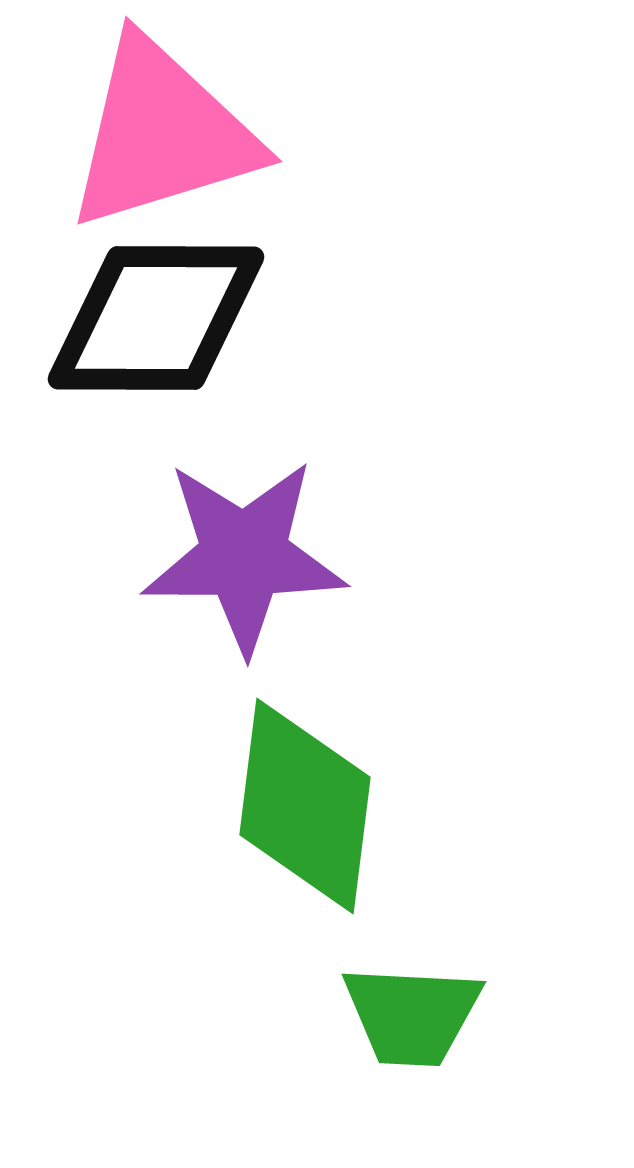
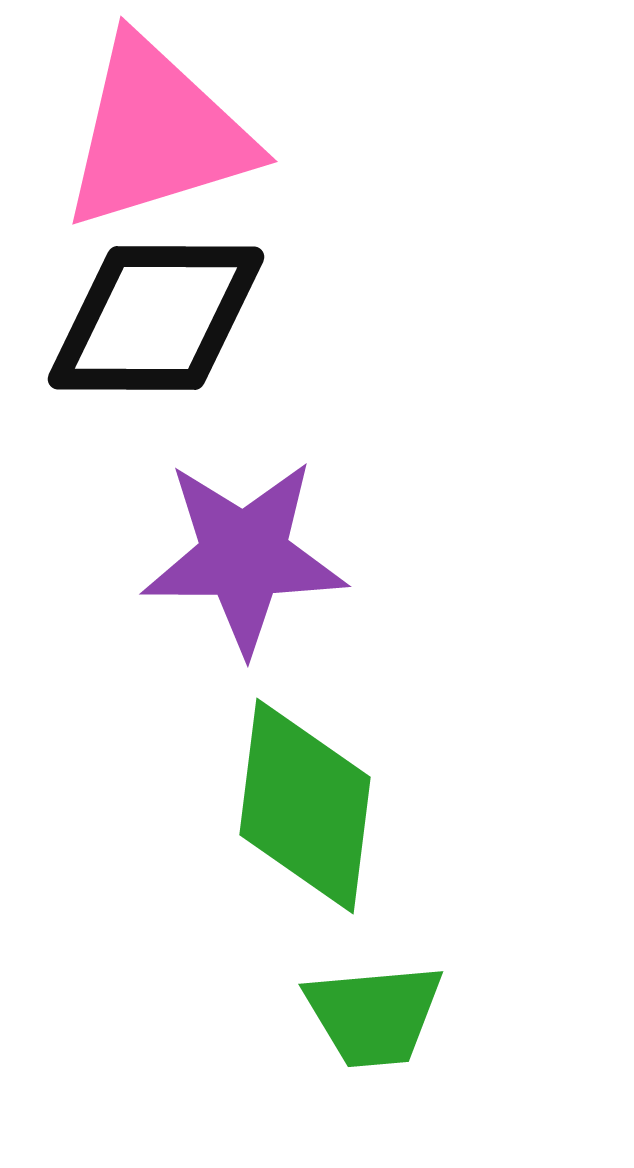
pink triangle: moved 5 px left
green trapezoid: moved 38 px left; rotated 8 degrees counterclockwise
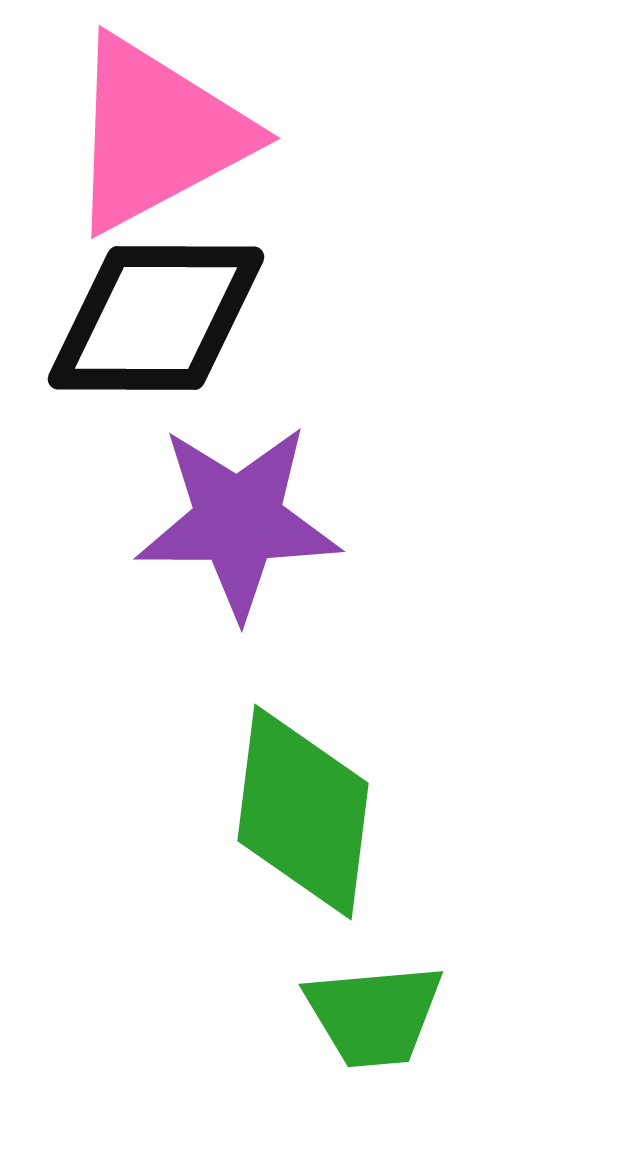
pink triangle: rotated 11 degrees counterclockwise
purple star: moved 6 px left, 35 px up
green diamond: moved 2 px left, 6 px down
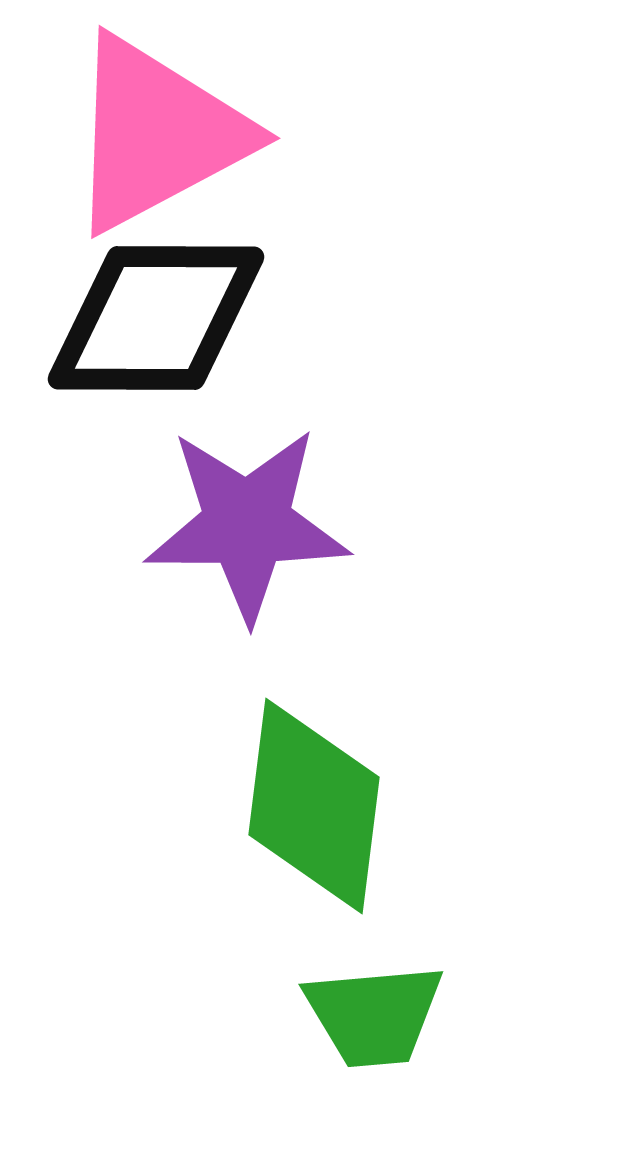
purple star: moved 9 px right, 3 px down
green diamond: moved 11 px right, 6 px up
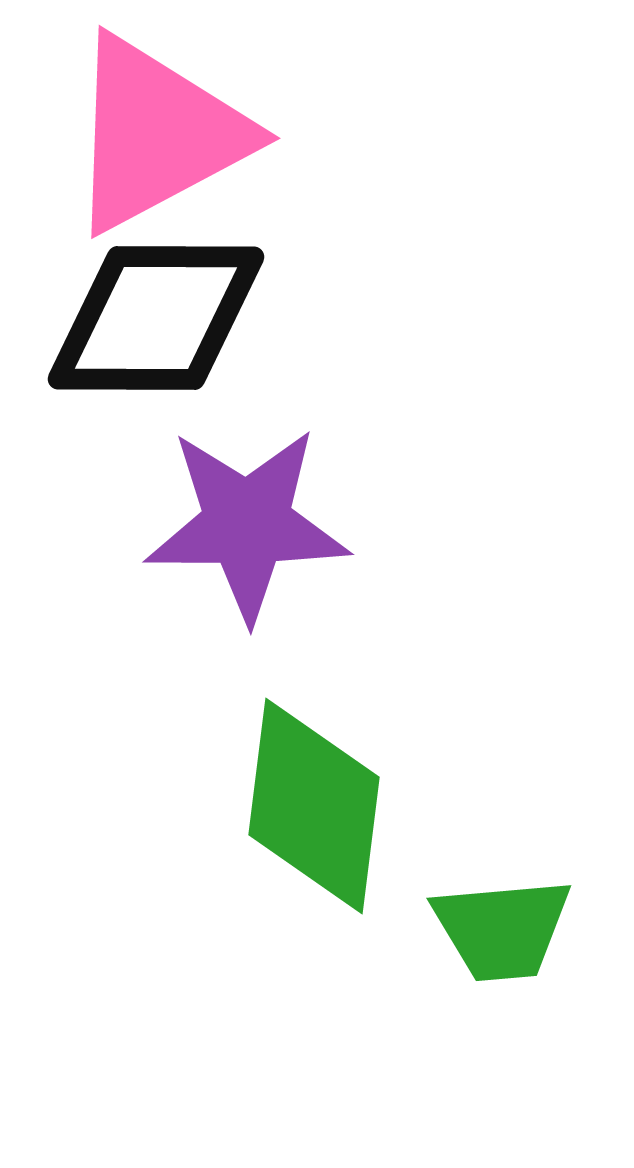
green trapezoid: moved 128 px right, 86 px up
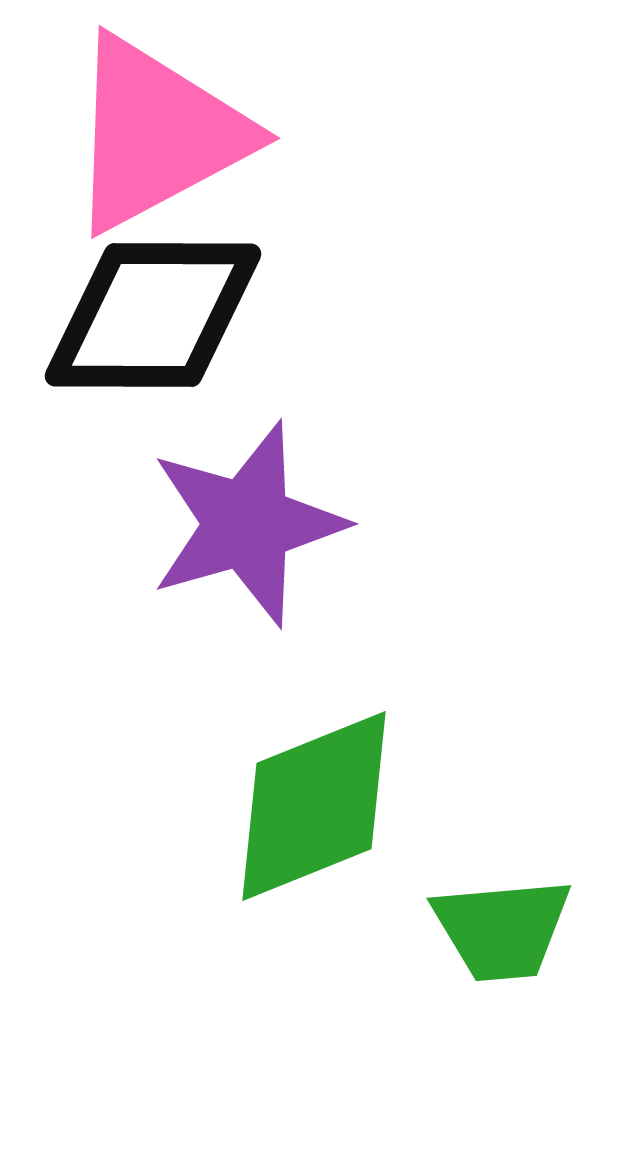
black diamond: moved 3 px left, 3 px up
purple star: rotated 16 degrees counterclockwise
green diamond: rotated 61 degrees clockwise
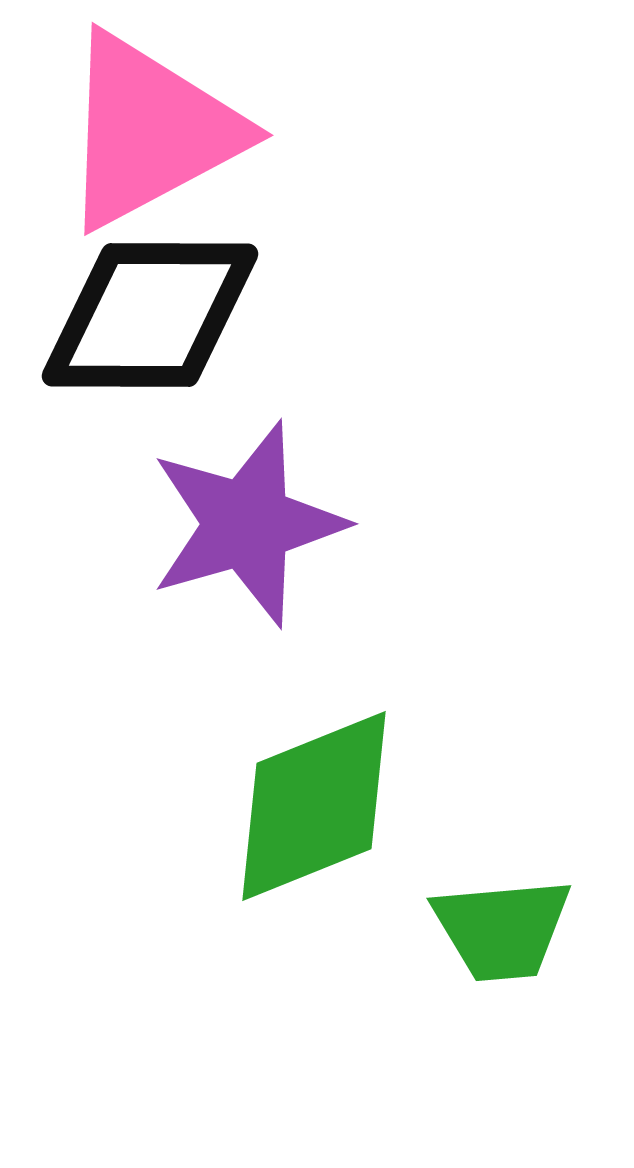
pink triangle: moved 7 px left, 3 px up
black diamond: moved 3 px left
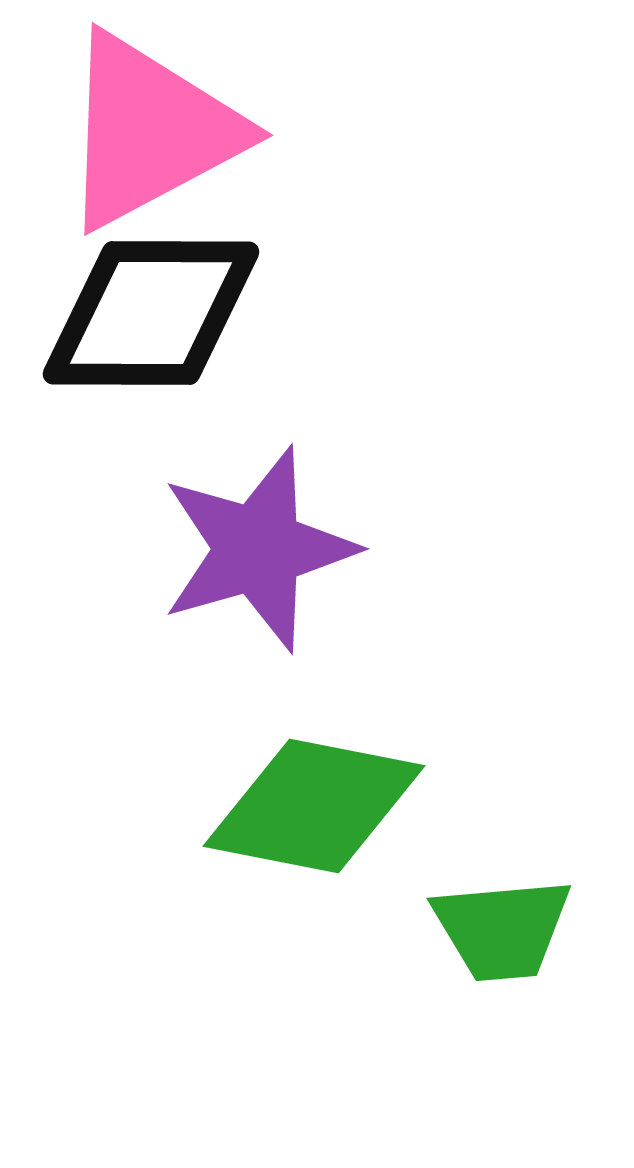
black diamond: moved 1 px right, 2 px up
purple star: moved 11 px right, 25 px down
green diamond: rotated 33 degrees clockwise
